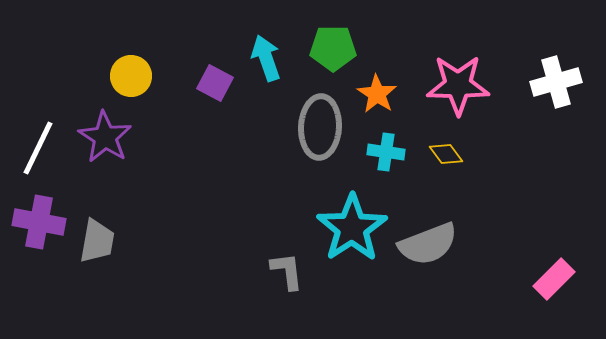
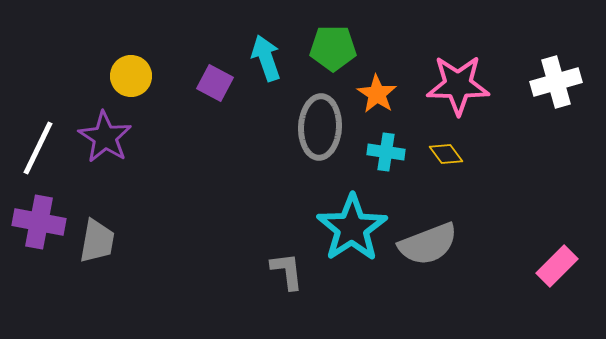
pink rectangle: moved 3 px right, 13 px up
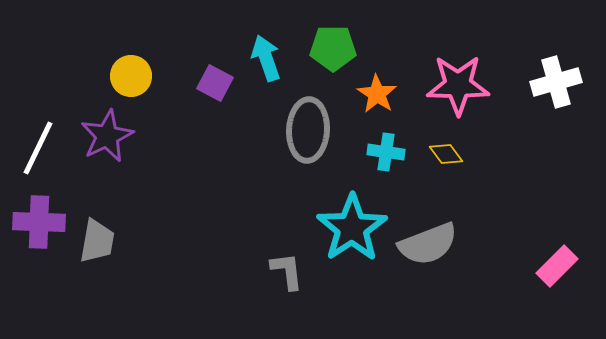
gray ellipse: moved 12 px left, 3 px down
purple star: moved 2 px right, 1 px up; rotated 14 degrees clockwise
purple cross: rotated 9 degrees counterclockwise
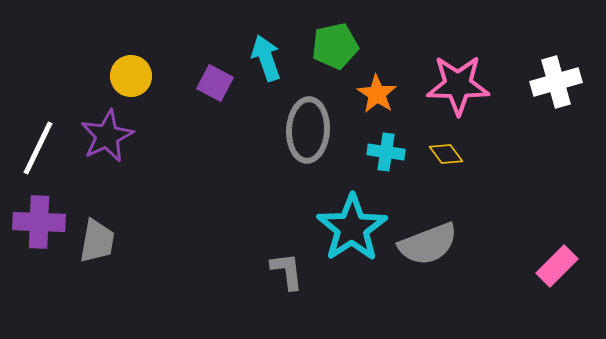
green pentagon: moved 2 px right, 2 px up; rotated 12 degrees counterclockwise
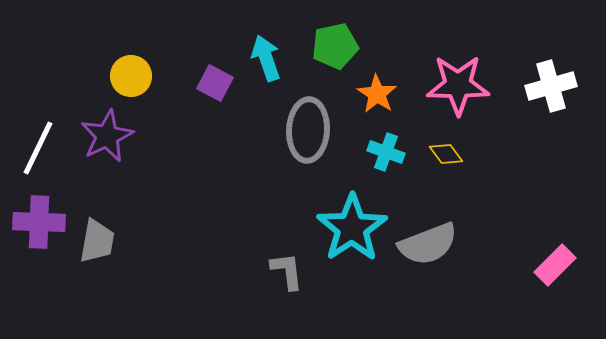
white cross: moved 5 px left, 4 px down
cyan cross: rotated 12 degrees clockwise
pink rectangle: moved 2 px left, 1 px up
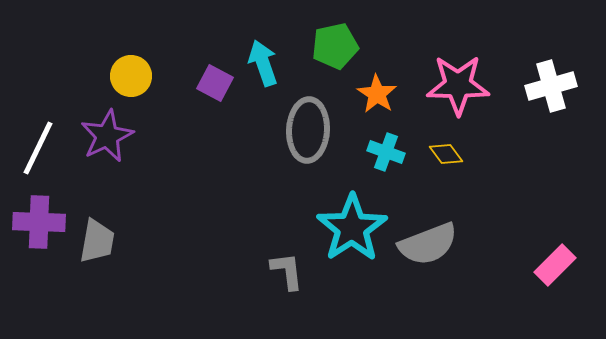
cyan arrow: moved 3 px left, 5 px down
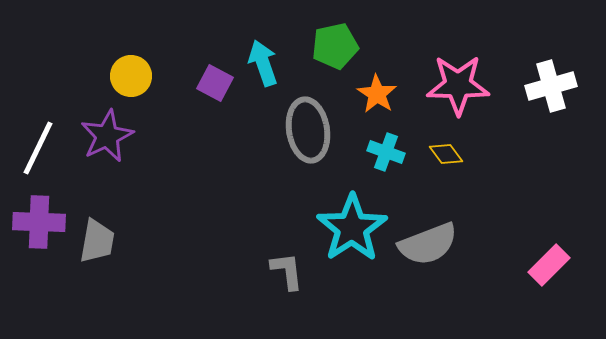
gray ellipse: rotated 12 degrees counterclockwise
pink rectangle: moved 6 px left
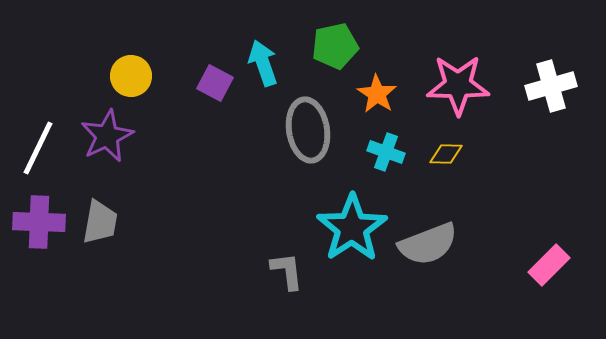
yellow diamond: rotated 52 degrees counterclockwise
gray trapezoid: moved 3 px right, 19 px up
